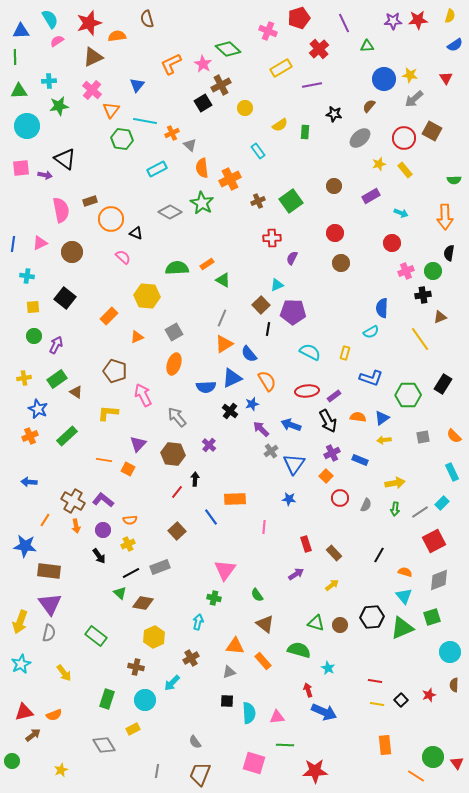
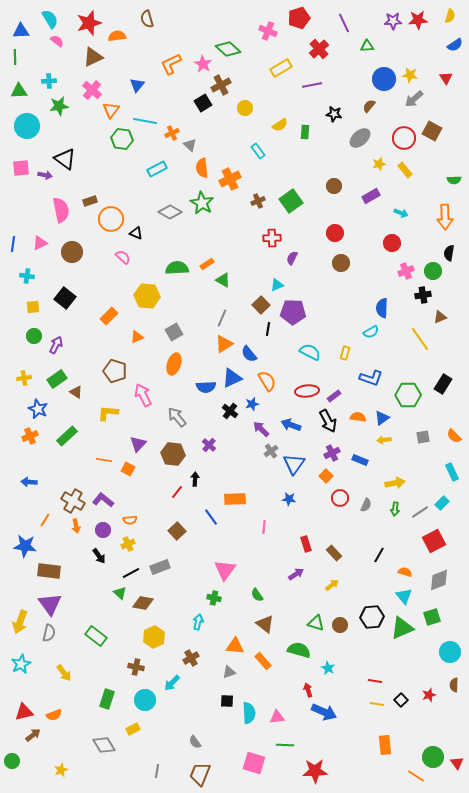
pink semicircle at (57, 41): rotated 72 degrees clockwise
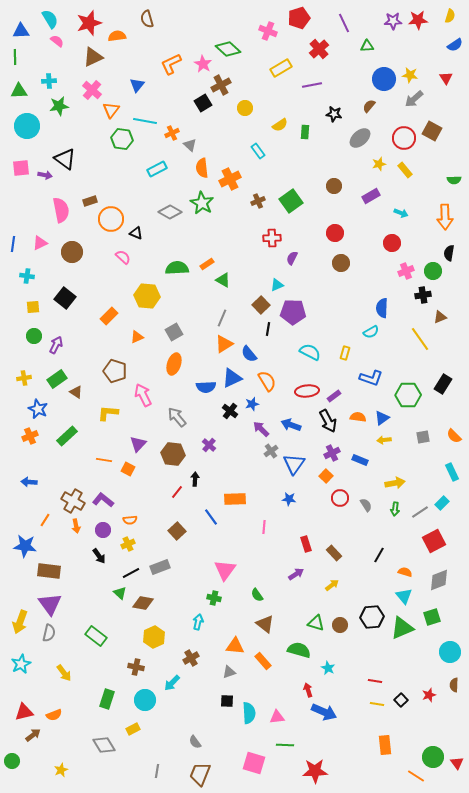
gray semicircle at (366, 505): rotated 56 degrees counterclockwise
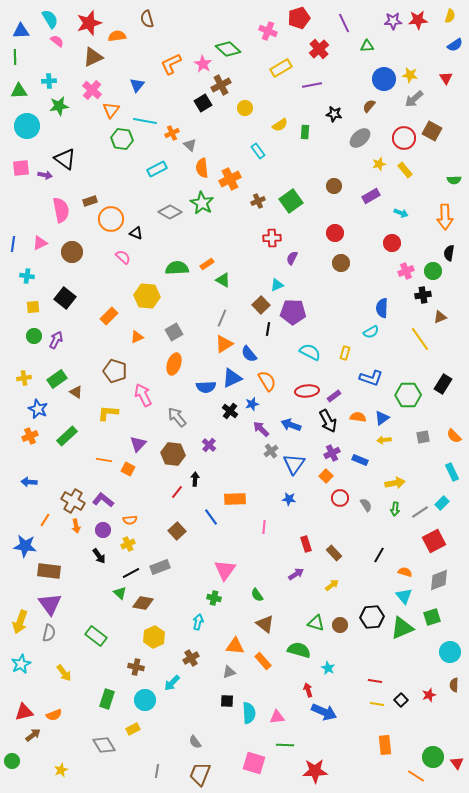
purple arrow at (56, 345): moved 5 px up
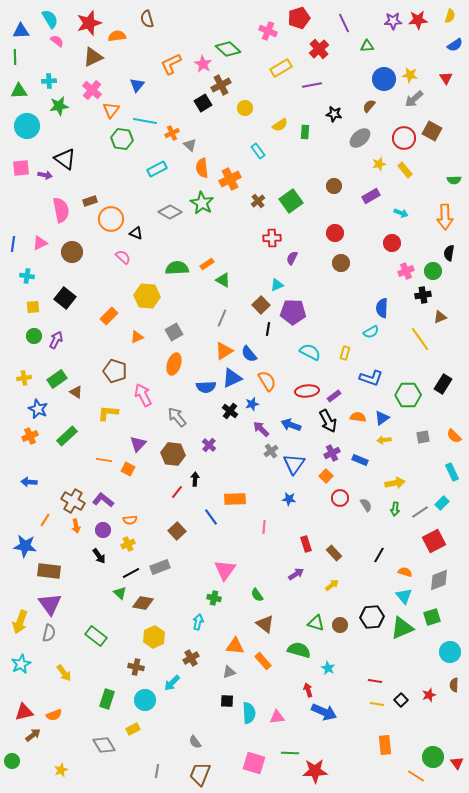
brown cross at (258, 201): rotated 16 degrees counterclockwise
orange triangle at (224, 344): moved 7 px down
green line at (285, 745): moved 5 px right, 8 px down
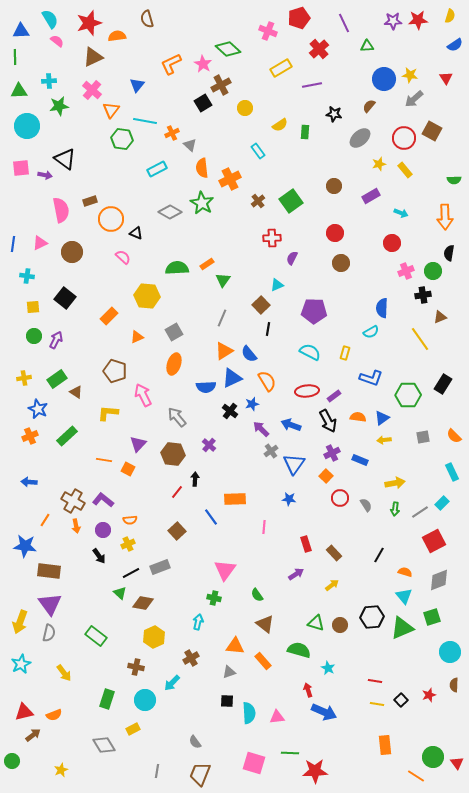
green triangle at (223, 280): rotated 35 degrees clockwise
purple pentagon at (293, 312): moved 21 px right, 1 px up
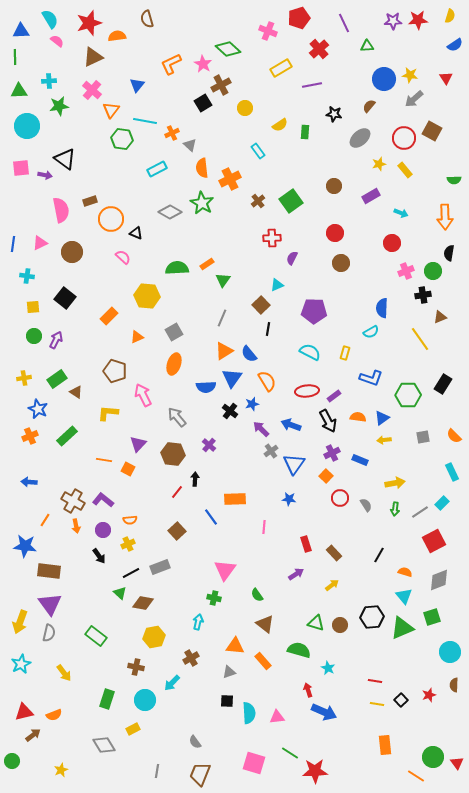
blue triangle at (232, 378): rotated 30 degrees counterclockwise
yellow hexagon at (154, 637): rotated 15 degrees clockwise
green line at (290, 753): rotated 30 degrees clockwise
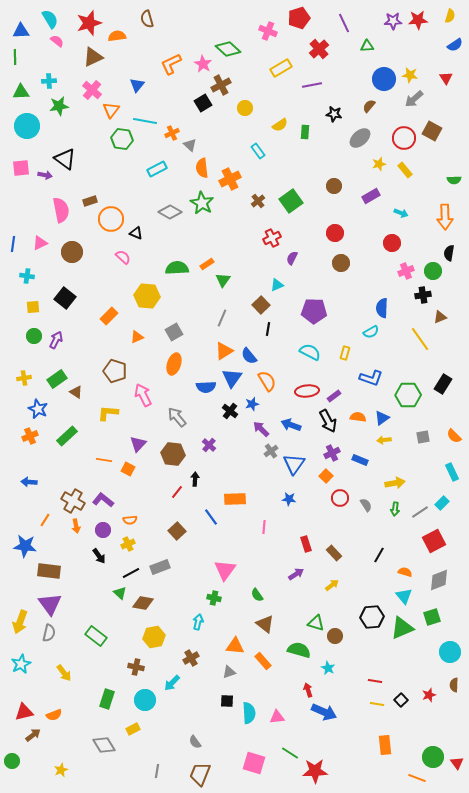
green triangle at (19, 91): moved 2 px right, 1 px down
red cross at (272, 238): rotated 24 degrees counterclockwise
blue semicircle at (249, 354): moved 2 px down
brown circle at (340, 625): moved 5 px left, 11 px down
orange line at (416, 776): moved 1 px right, 2 px down; rotated 12 degrees counterclockwise
